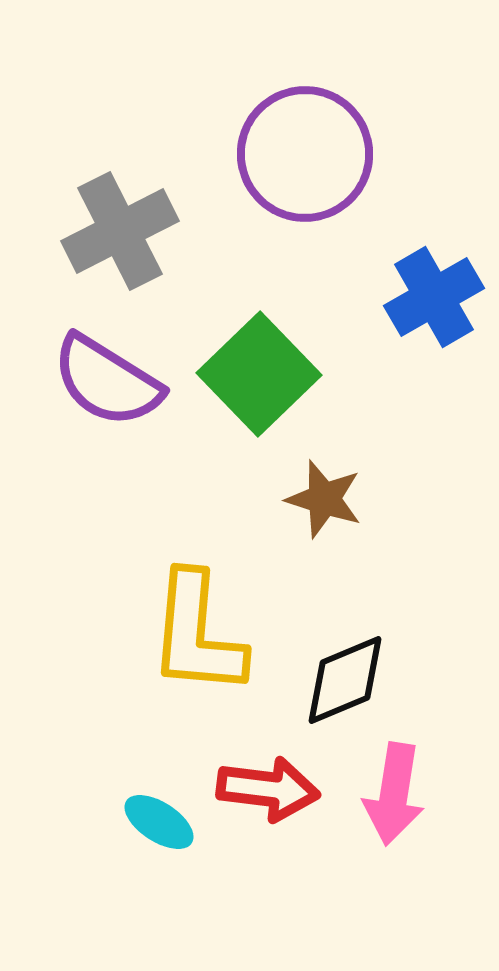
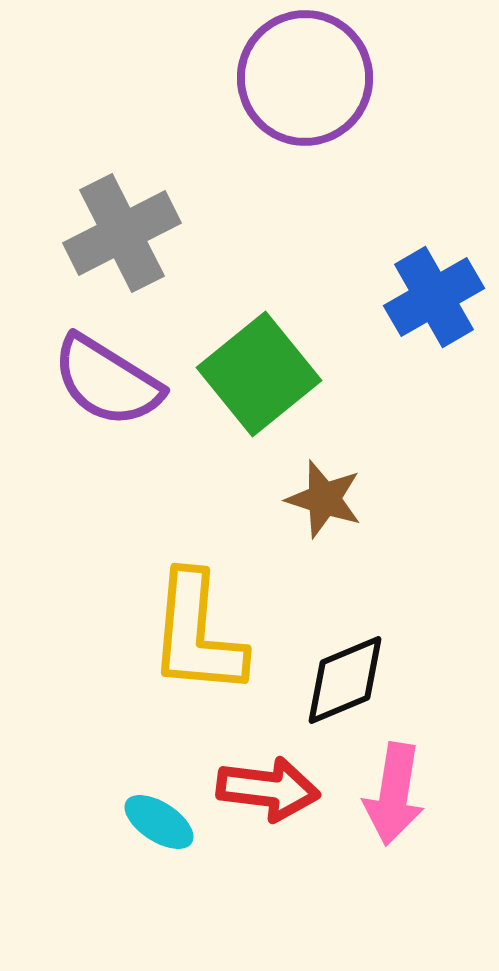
purple circle: moved 76 px up
gray cross: moved 2 px right, 2 px down
green square: rotated 5 degrees clockwise
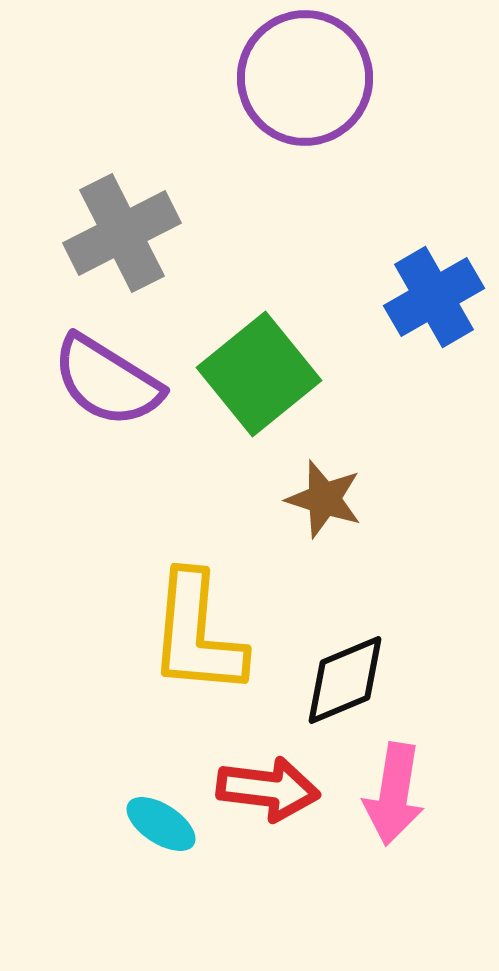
cyan ellipse: moved 2 px right, 2 px down
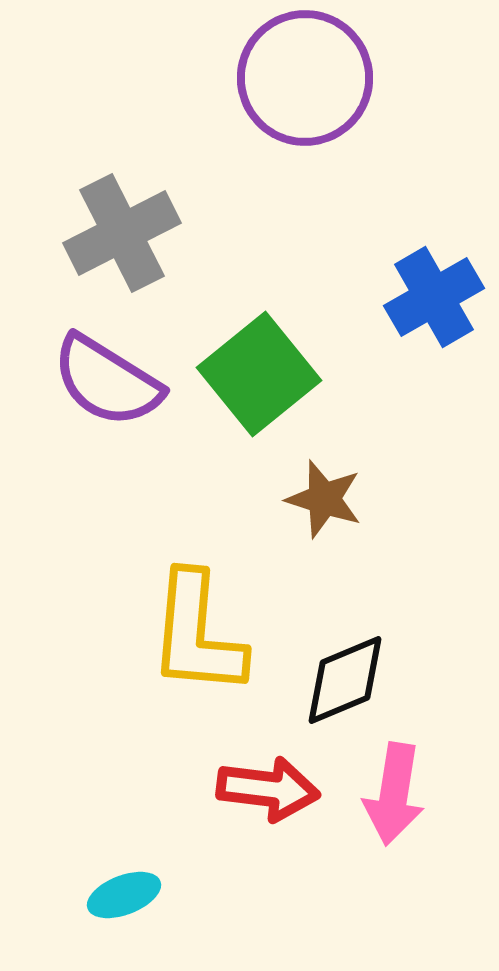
cyan ellipse: moved 37 px left, 71 px down; rotated 54 degrees counterclockwise
